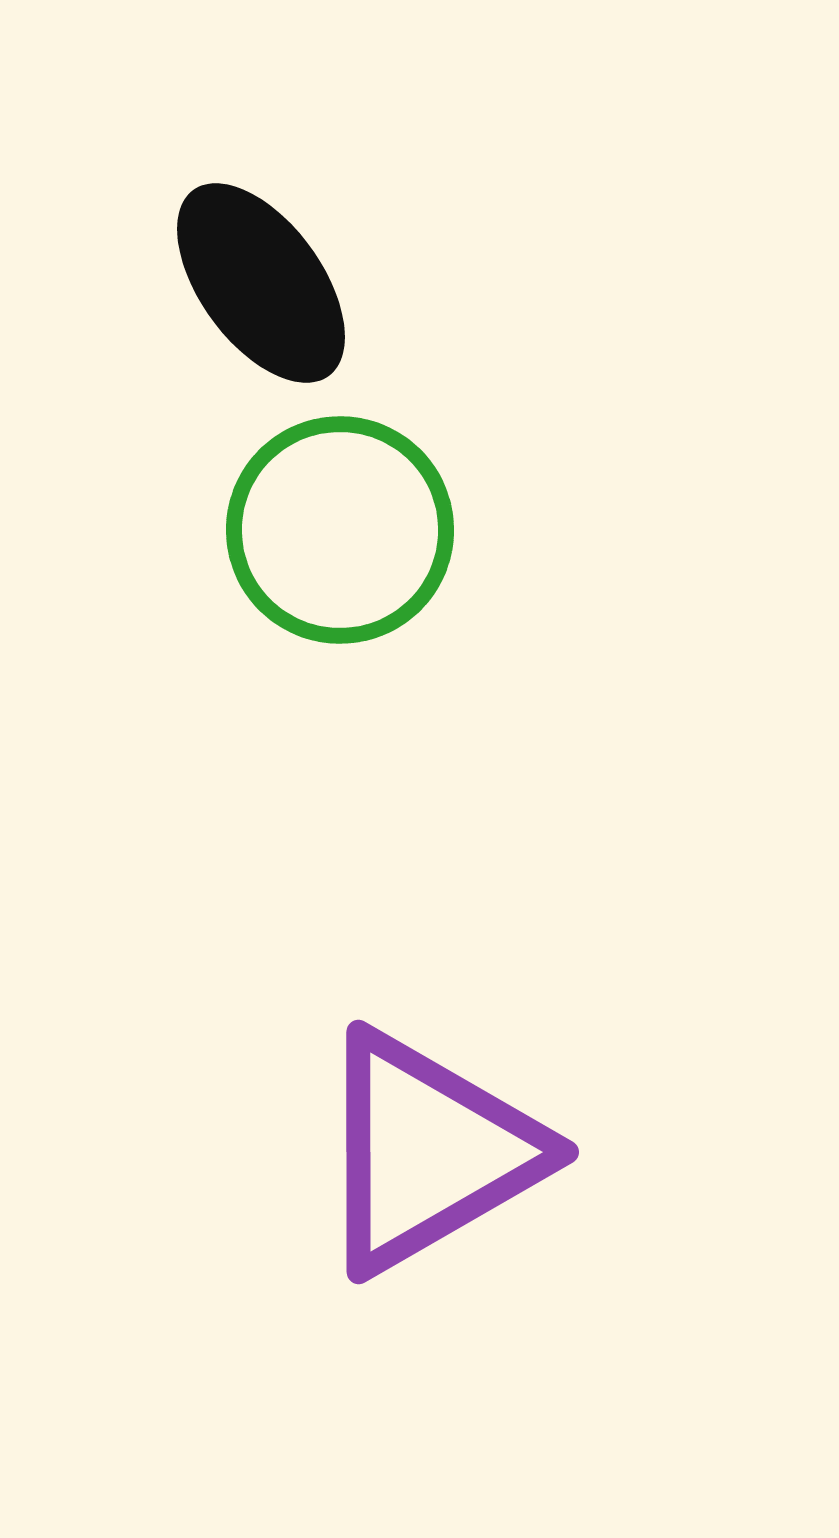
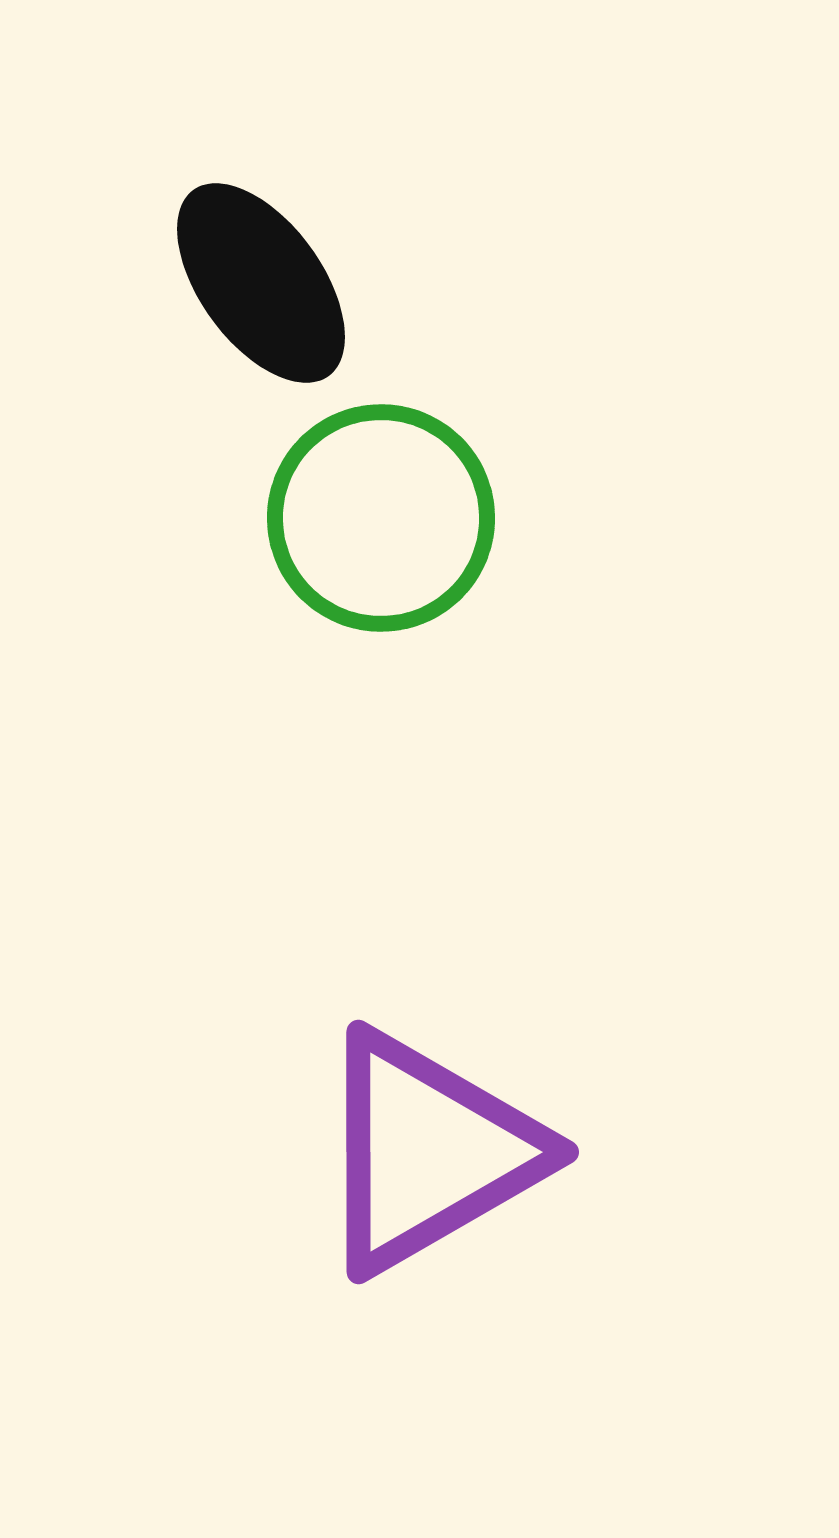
green circle: moved 41 px right, 12 px up
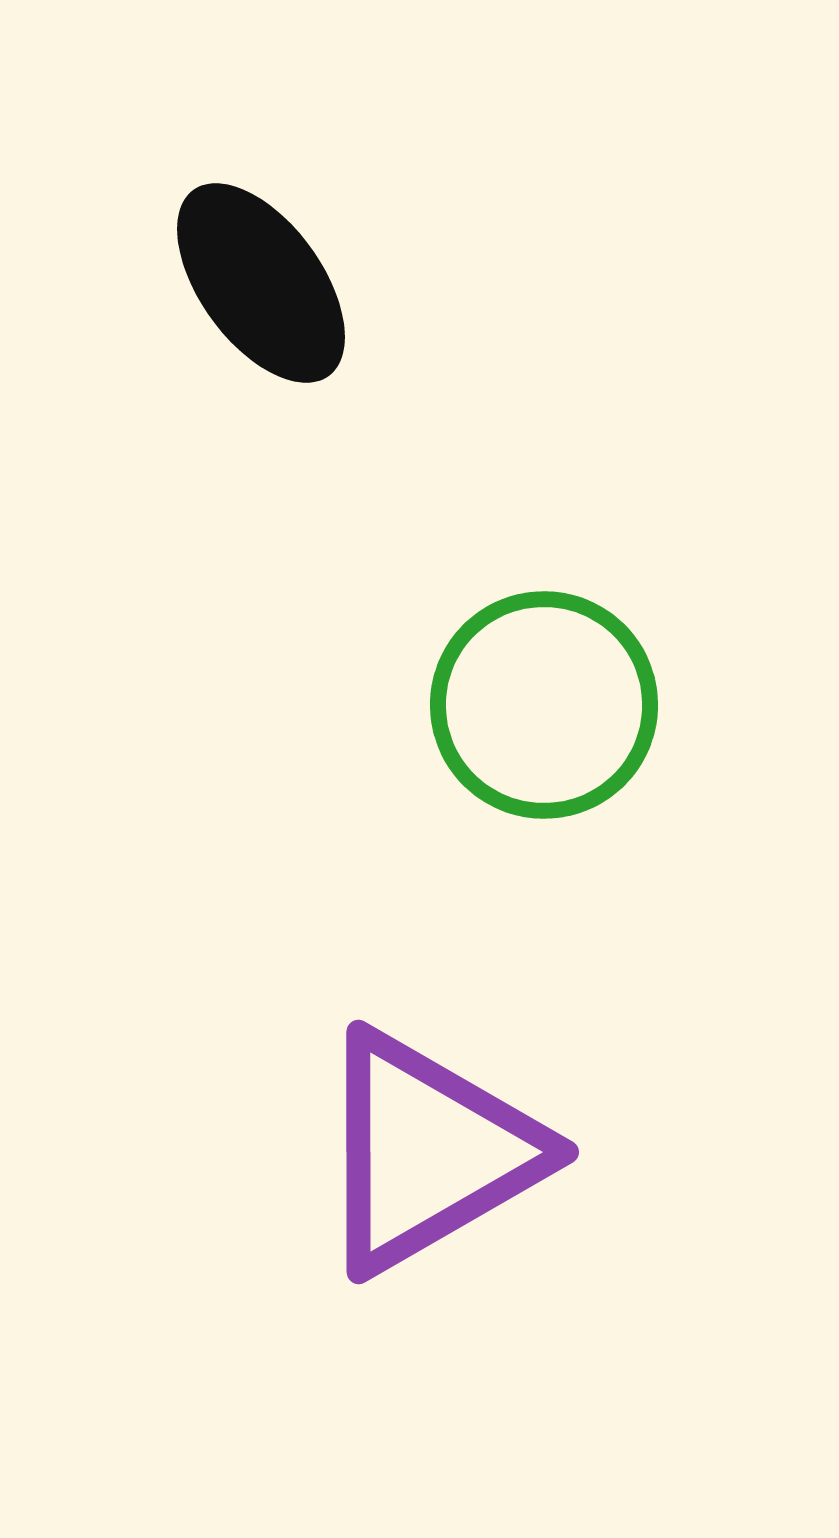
green circle: moved 163 px right, 187 px down
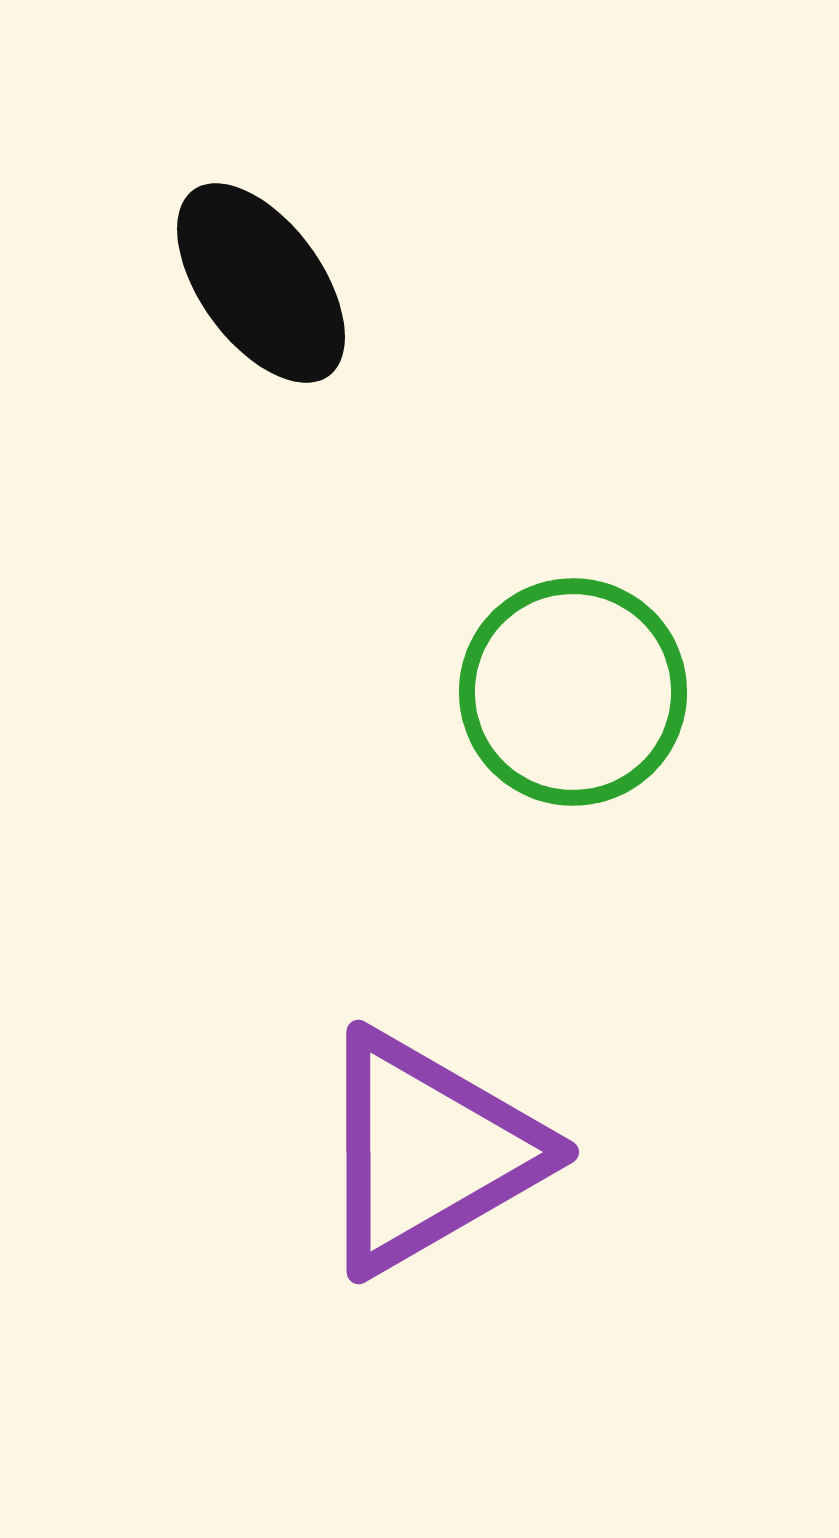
green circle: moved 29 px right, 13 px up
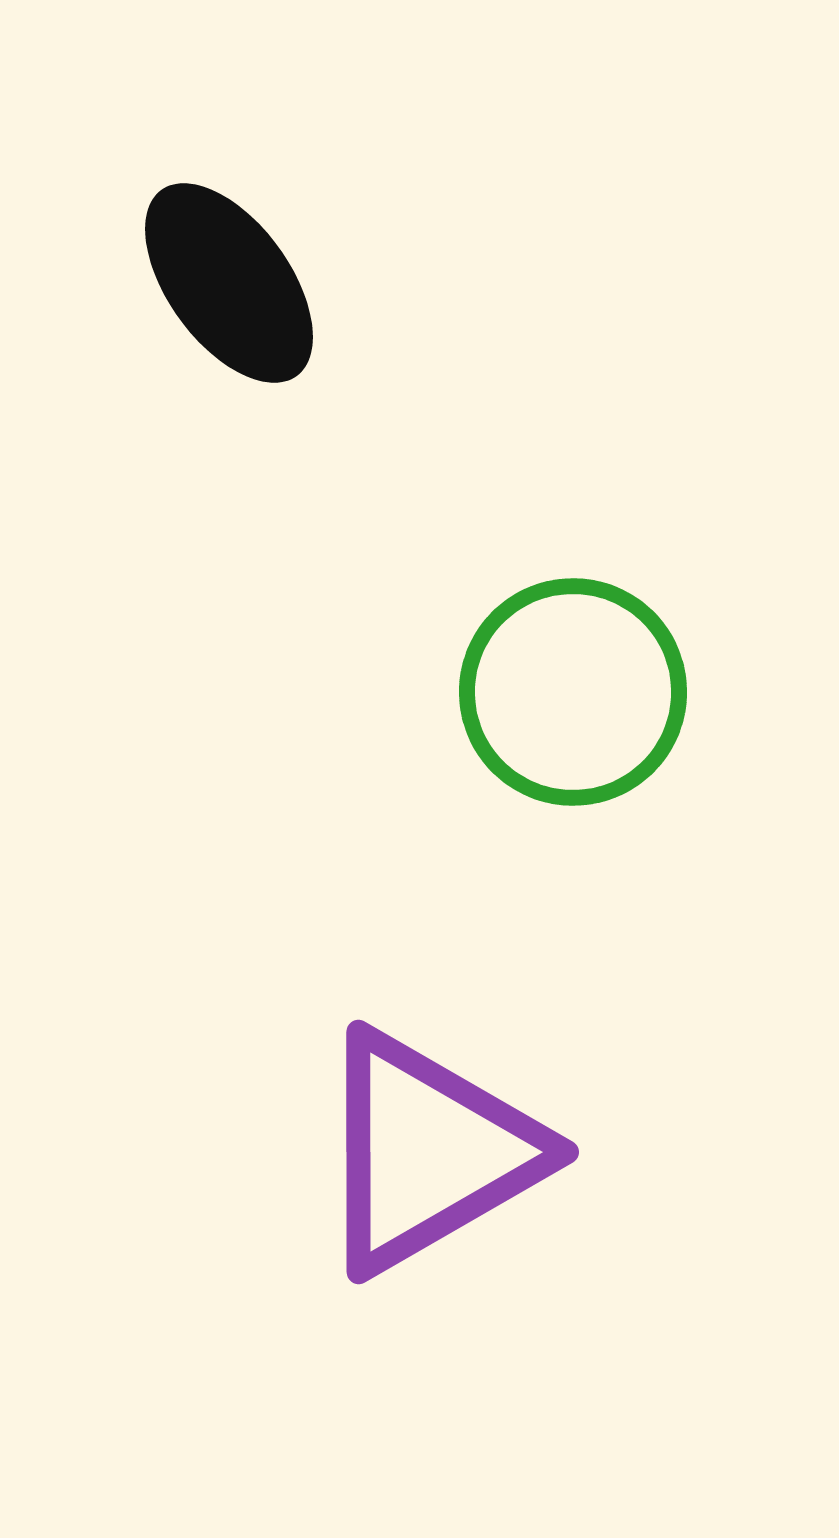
black ellipse: moved 32 px left
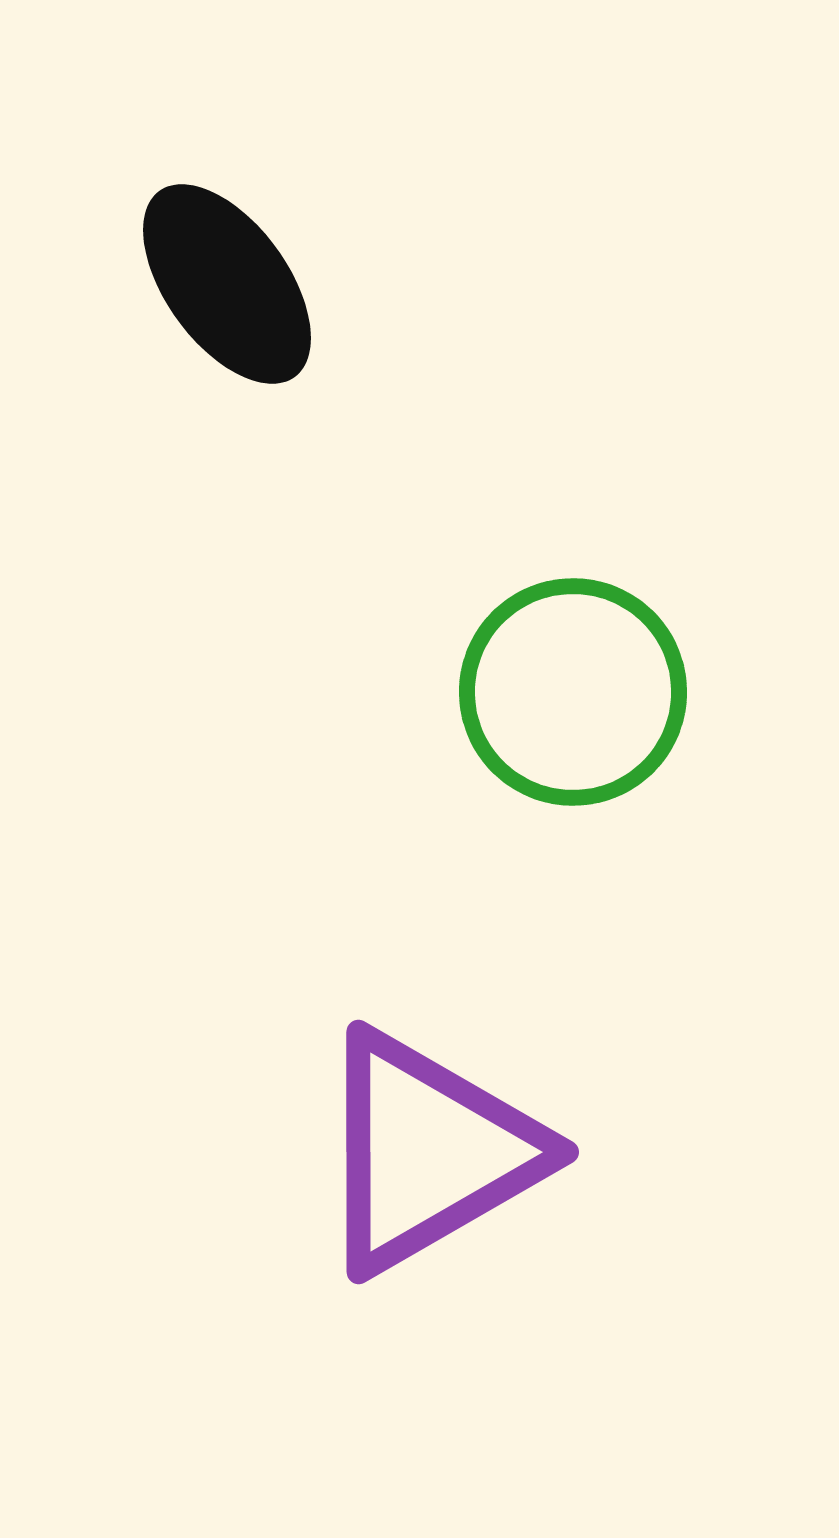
black ellipse: moved 2 px left, 1 px down
